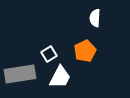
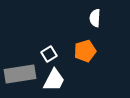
orange pentagon: rotated 10 degrees clockwise
white trapezoid: moved 6 px left, 3 px down
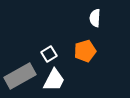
gray rectangle: moved 2 px down; rotated 20 degrees counterclockwise
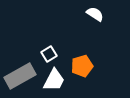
white semicircle: moved 4 px up; rotated 120 degrees clockwise
orange pentagon: moved 3 px left, 15 px down
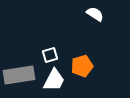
white square: moved 1 px right, 1 px down; rotated 14 degrees clockwise
gray rectangle: moved 1 px left, 1 px up; rotated 20 degrees clockwise
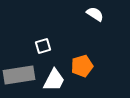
white square: moved 7 px left, 9 px up
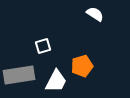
white trapezoid: moved 2 px right, 1 px down
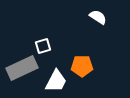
white semicircle: moved 3 px right, 3 px down
orange pentagon: rotated 15 degrees clockwise
gray rectangle: moved 3 px right, 7 px up; rotated 16 degrees counterclockwise
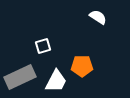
gray rectangle: moved 2 px left, 9 px down
